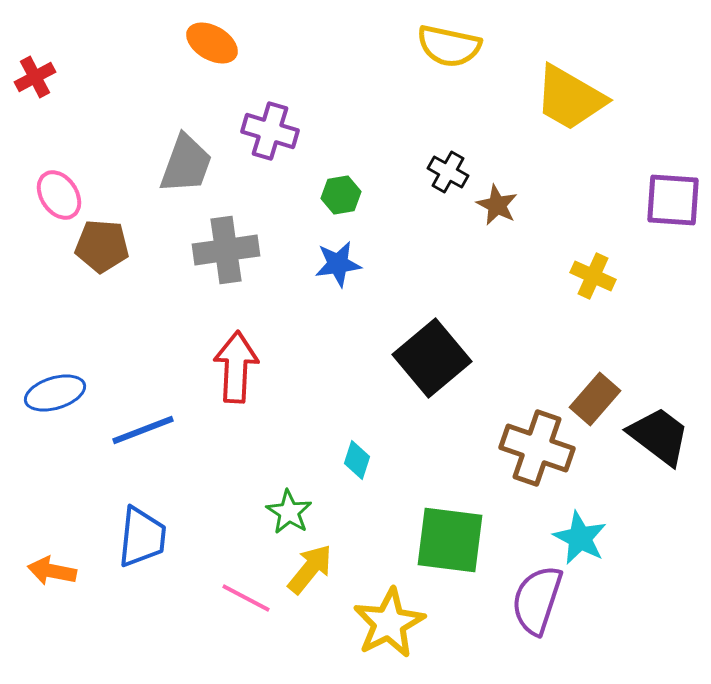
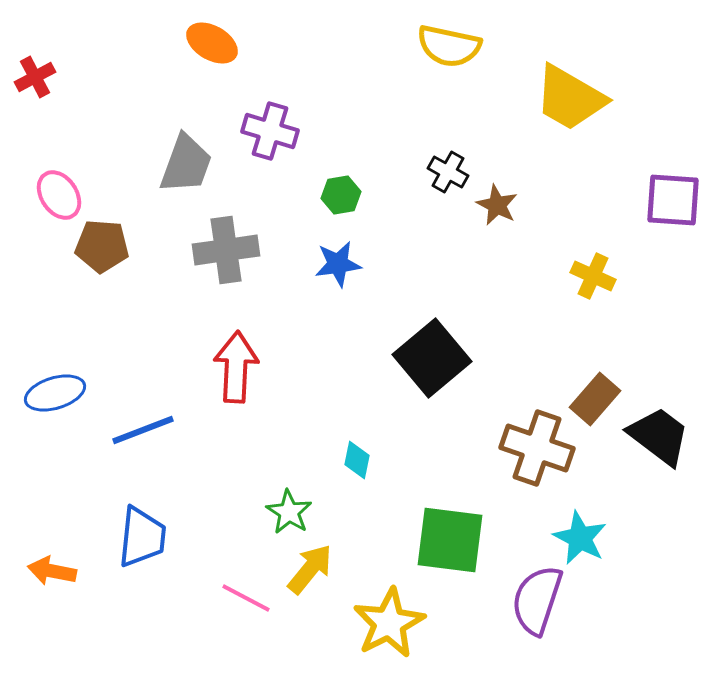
cyan diamond: rotated 6 degrees counterclockwise
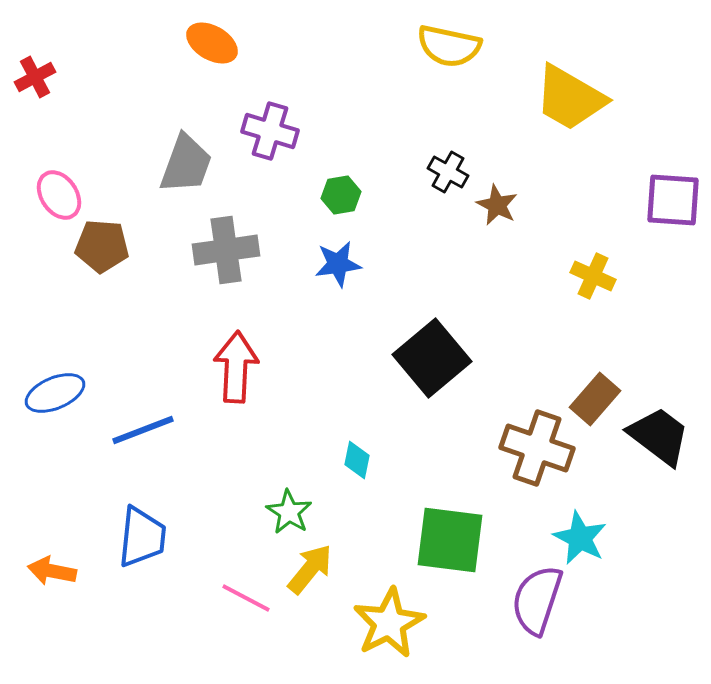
blue ellipse: rotated 6 degrees counterclockwise
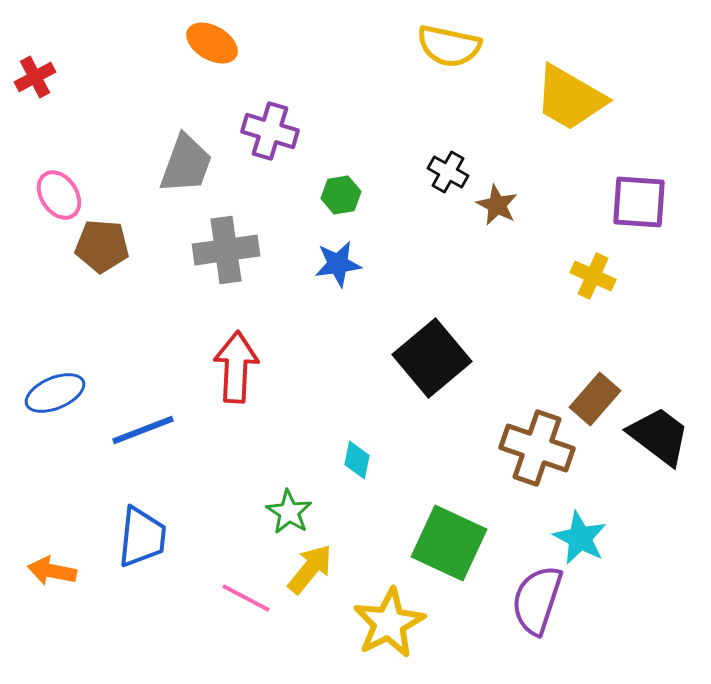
purple square: moved 34 px left, 2 px down
green square: moved 1 px left, 3 px down; rotated 18 degrees clockwise
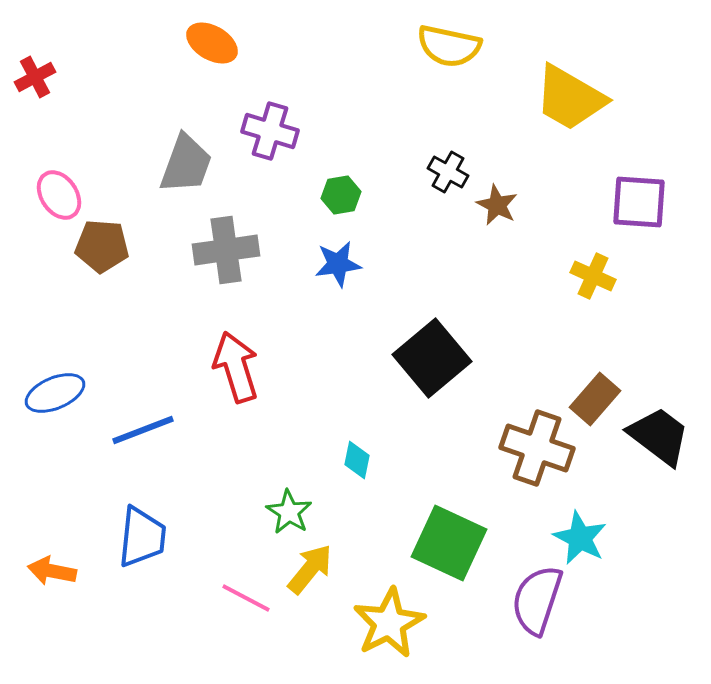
red arrow: rotated 20 degrees counterclockwise
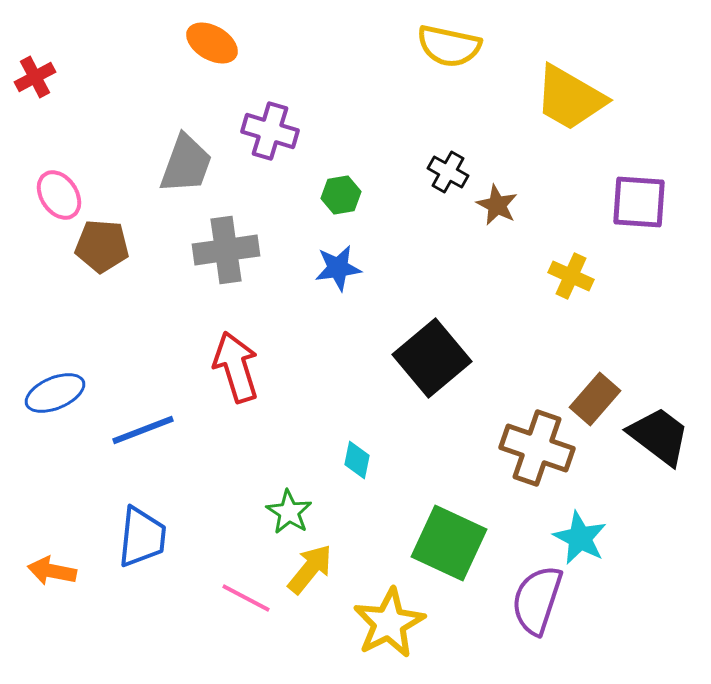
blue star: moved 4 px down
yellow cross: moved 22 px left
